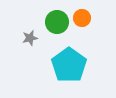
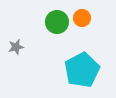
gray star: moved 14 px left, 9 px down
cyan pentagon: moved 13 px right, 5 px down; rotated 8 degrees clockwise
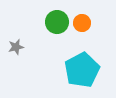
orange circle: moved 5 px down
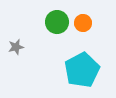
orange circle: moved 1 px right
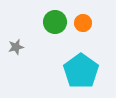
green circle: moved 2 px left
cyan pentagon: moved 1 px left, 1 px down; rotated 8 degrees counterclockwise
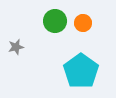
green circle: moved 1 px up
